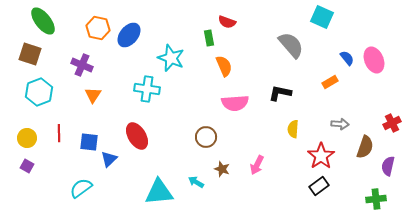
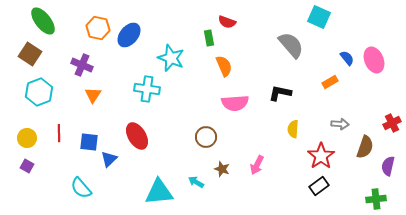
cyan square: moved 3 px left
brown square: rotated 15 degrees clockwise
cyan semicircle: rotated 95 degrees counterclockwise
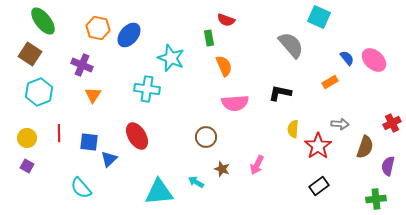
red semicircle: moved 1 px left, 2 px up
pink ellipse: rotated 25 degrees counterclockwise
red star: moved 3 px left, 10 px up
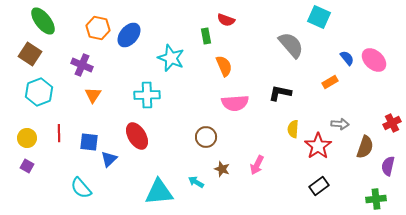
green rectangle: moved 3 px left, 2 px up
cyan cross: moved 6 px down; rotated 10 degrees counterclockwise
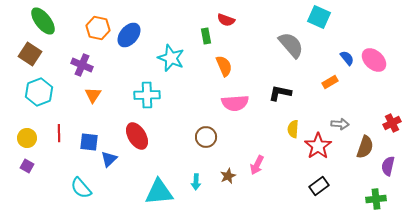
brown star: moved 6 px right, 7 px down; rotated 28 degrees clockwise
cyan arrow: rotated 119 degrees counterclockwise
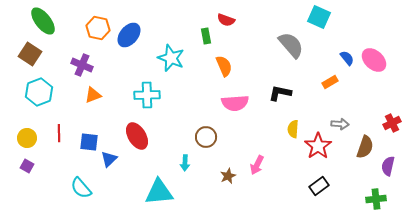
orange triangle: rotated 36 degrees clockwise
cyan arrow: moved 11 px left, 19 px up
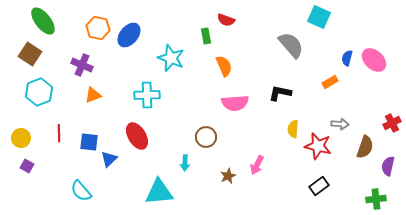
blue semicircle: rotated 126 degrees counterclockwise
yellow circle: moved 6 px left
red star: rotated 24 degrees counterclockwise
cyan semicircle: moved 3 px down
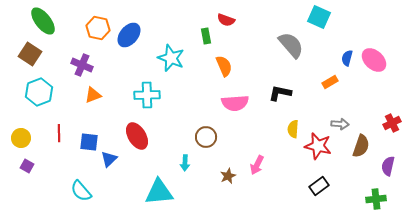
brown semicircle: moved 4 px left, 1 px up
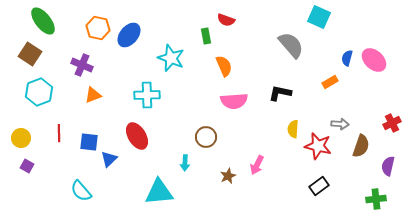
pink semicircle: moved 1 px left, 2 px up
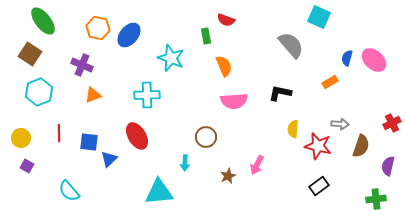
cyan semicircle: moved 12 px left
